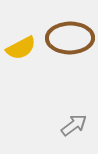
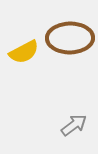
yellow semicircle: moved 3 px right, 4 px down
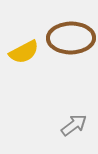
brown ellipse: moved 1 px right
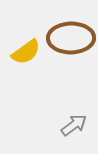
yellow semicircle: moved 2 px right; rotated 8 degrees counterclockwise
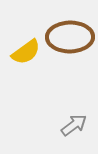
brown ellipse: moved 1 px left, 1 px up
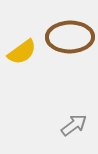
yellow semicircle: moved 4 px left
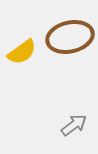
brown ellipse: rotated 12 degrees counterclockwise
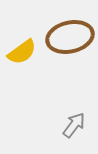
gray arrow: rotated 16 degrees counterclockwise
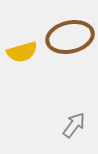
yellow semicircle: rotated 20 degrees clockwise
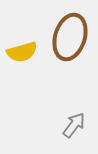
brown ellipse: rotated 60 degrees counterclockwise
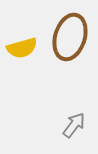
yellow semicircle: moved 4 px up
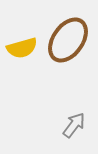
brown ellipse: moved 2 px left, 3 px down; rotated 18 degrees clockwise
